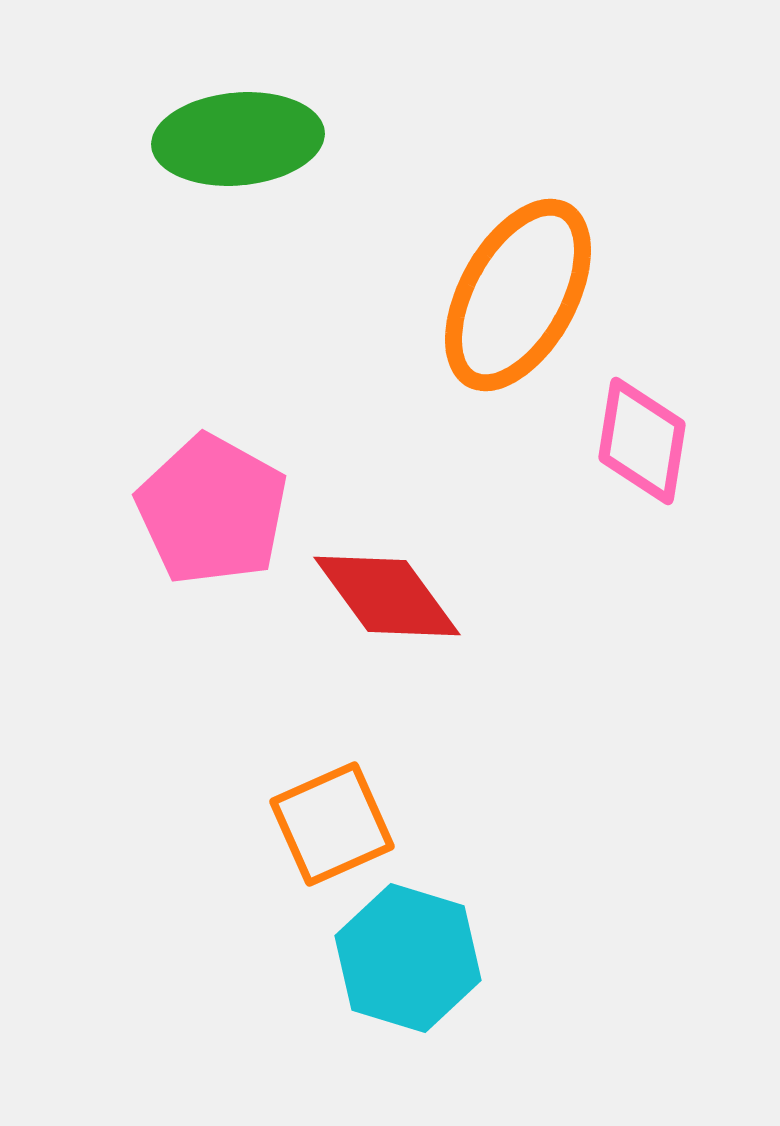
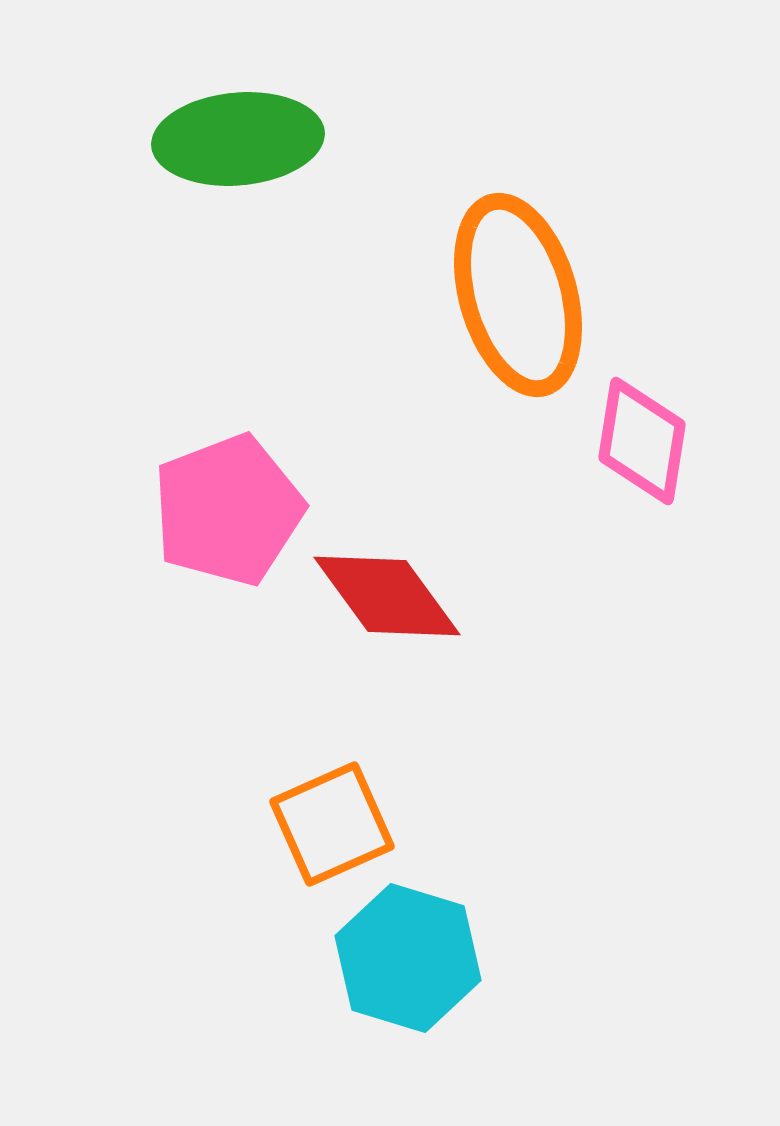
orange ellipse: rotated 45 degrees counterclockwise
pink pentagon: moved 16 px right; rotated 22 degrees clockwise
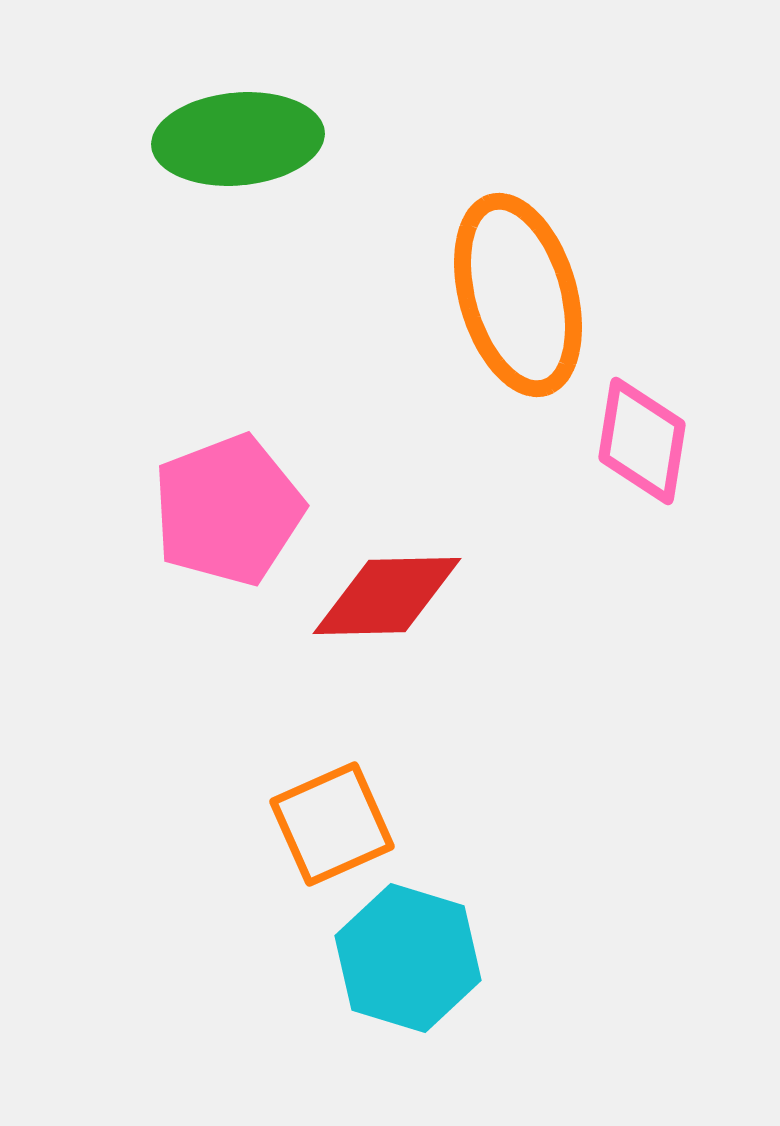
red diamond: rotated 55 degrees counterclockwise
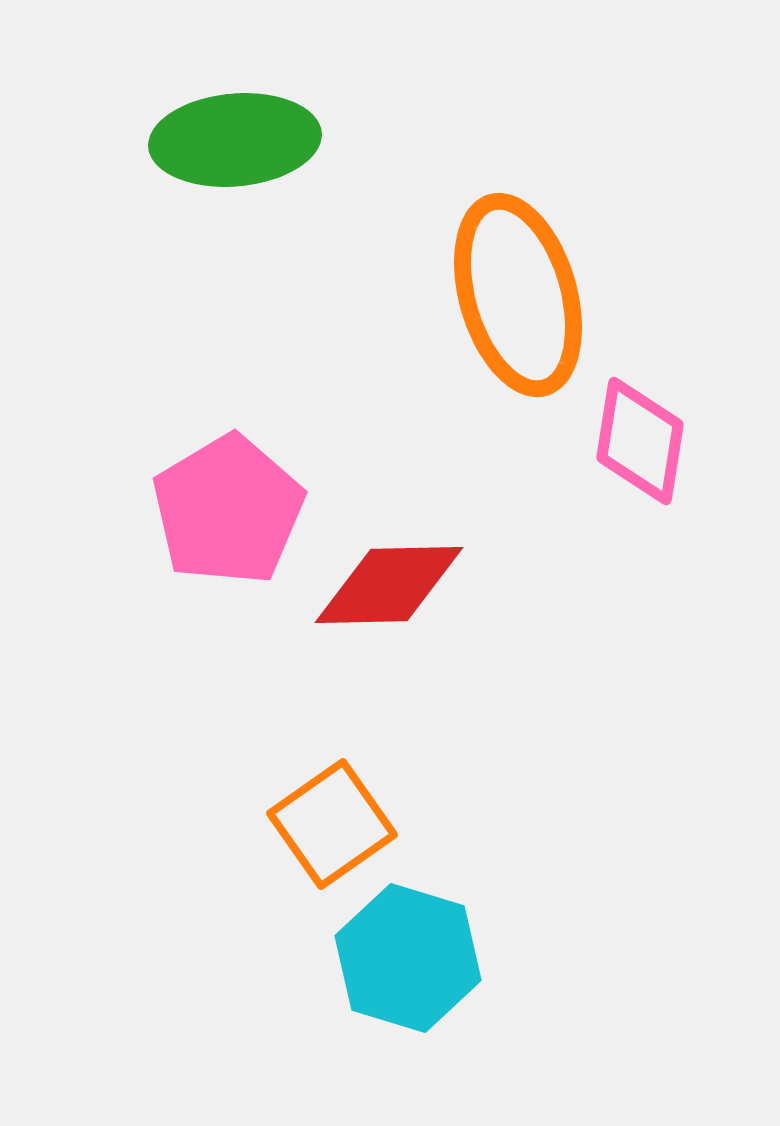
green ellipse: moved 3 px left, 1 px down
pink diamond: moved 2 px left
pink pentagon: rotated 10 degrees counterclockwise
red diamond: moved 2 px right, 11 px up
orange square: rotated 11 degrees counterclockwise
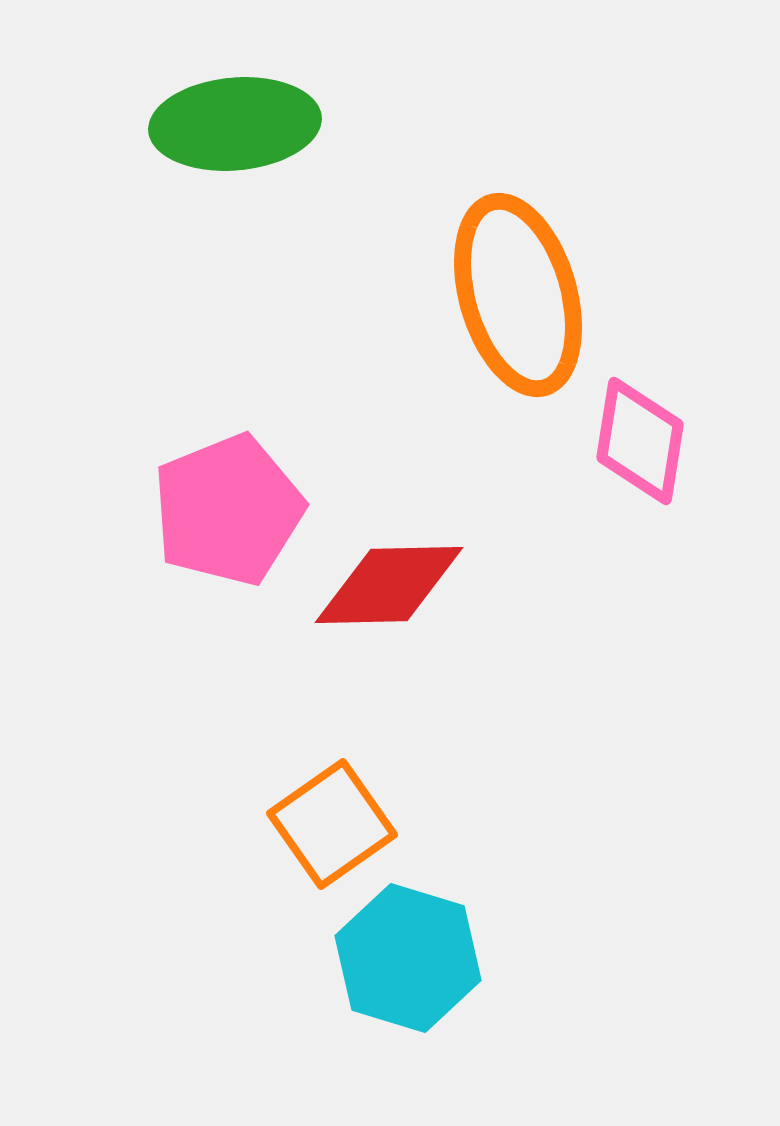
green ellipse: moved 16 px up
pink pentagon: rotated 9 degrees clockwise
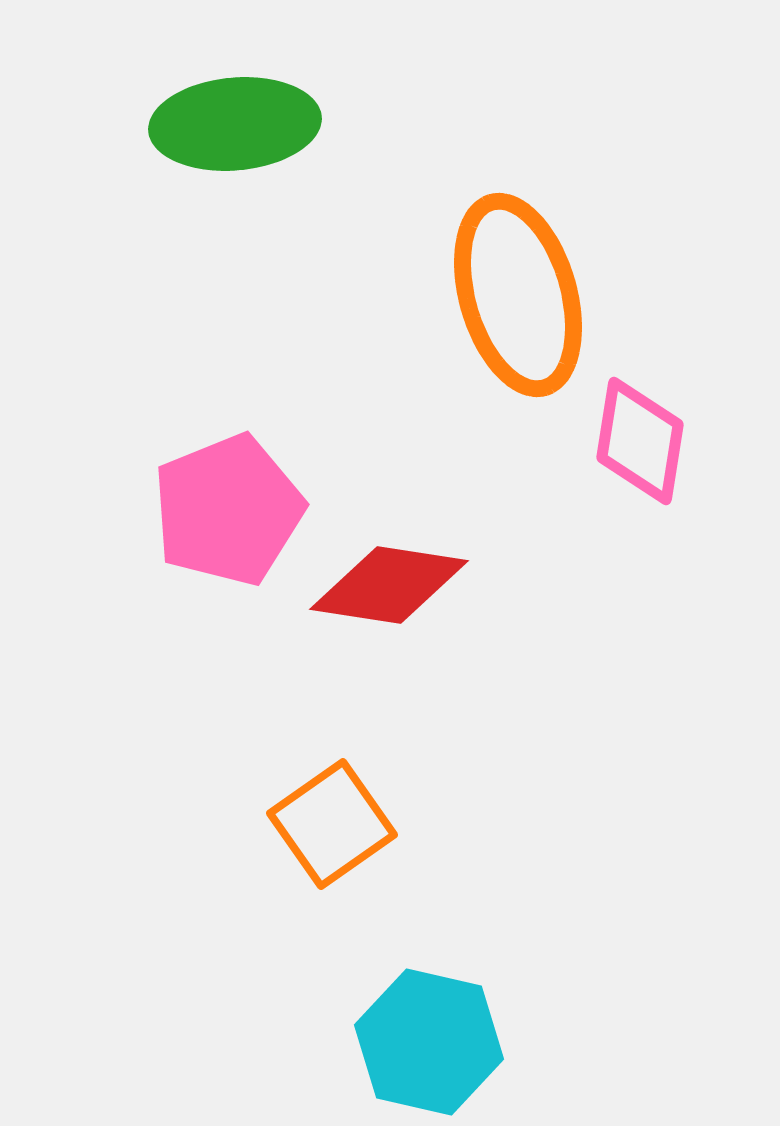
red diamond: rotated 10 degrees clockwise
cyan hexagon: moved 21 px right, 84 px down; rotated 4 degrees counterclockwise
